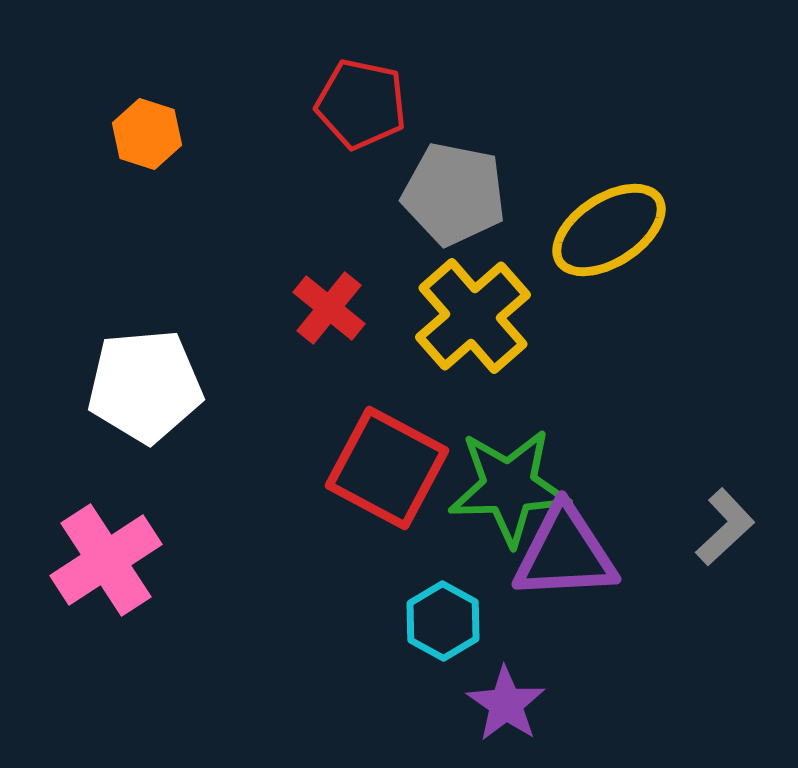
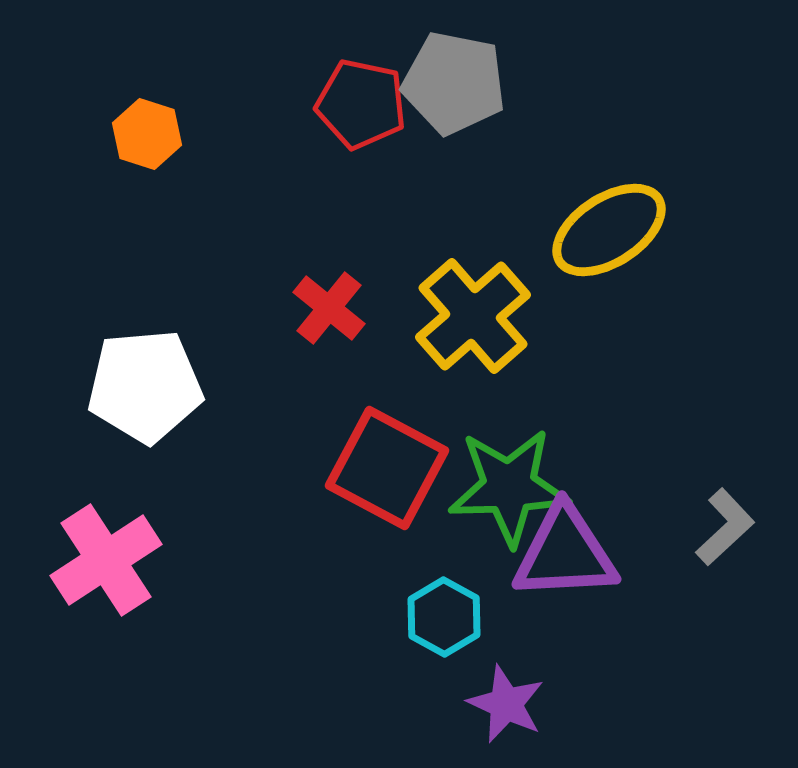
gray pentagon: moved 111 px up
cyan hexagon: moved 1 px right, 4 px up
purple star: rotated 10 degrees counterclockwise
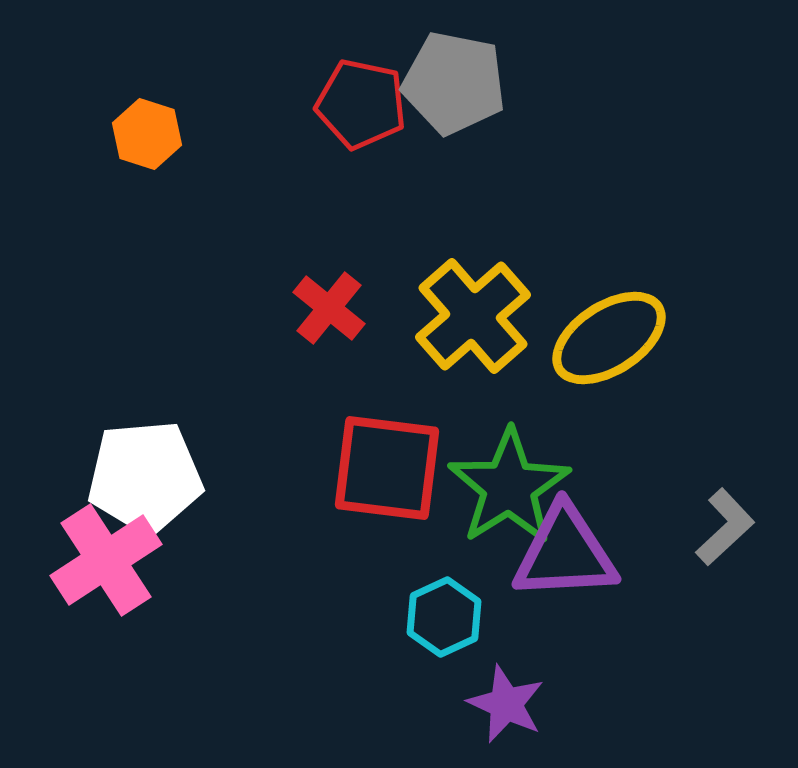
yellow ellipse: moved 108 px down
white pentagon: moved 91 px down
red square: rotated 21 degrees counterclockwise
green star: rotated 30 degrees counterclockwise
cyan hexagon: rotated 6 degrees clockwise
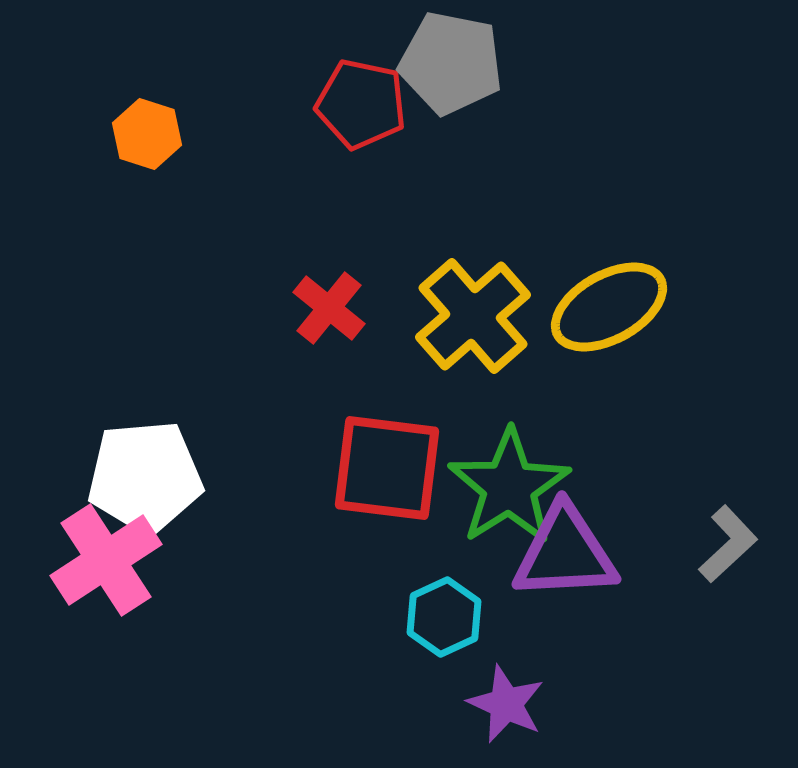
gray pentagon: moved 3 px left, 20 px up
yellow ellipse: moved 31 px up; rotated 4 degrees clockwise
gray L-shape: moved 3 px right, 17 px down
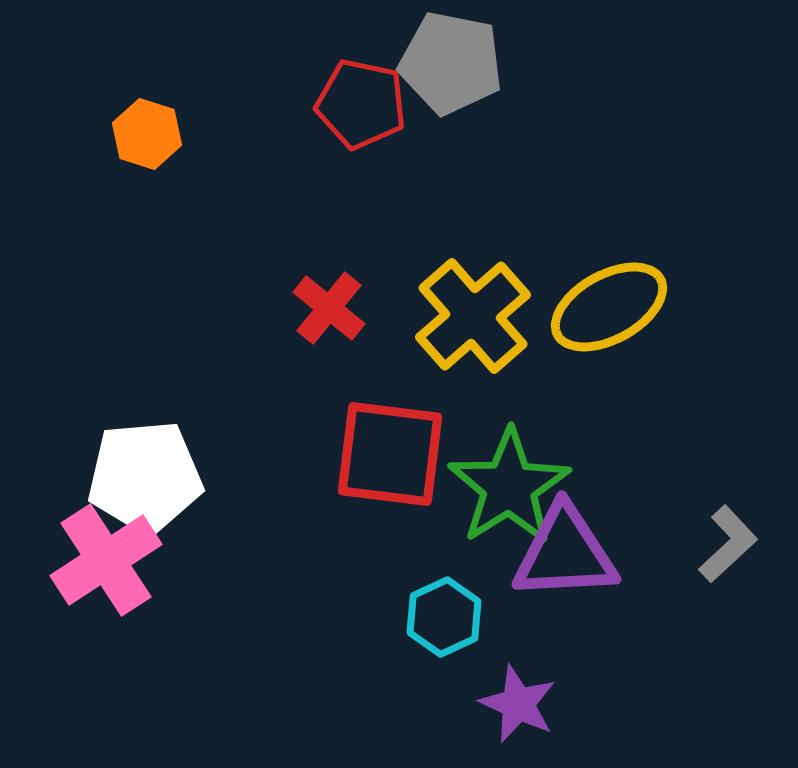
red square: moved 3 px right, 14 px up
purple star: moved 12 px right
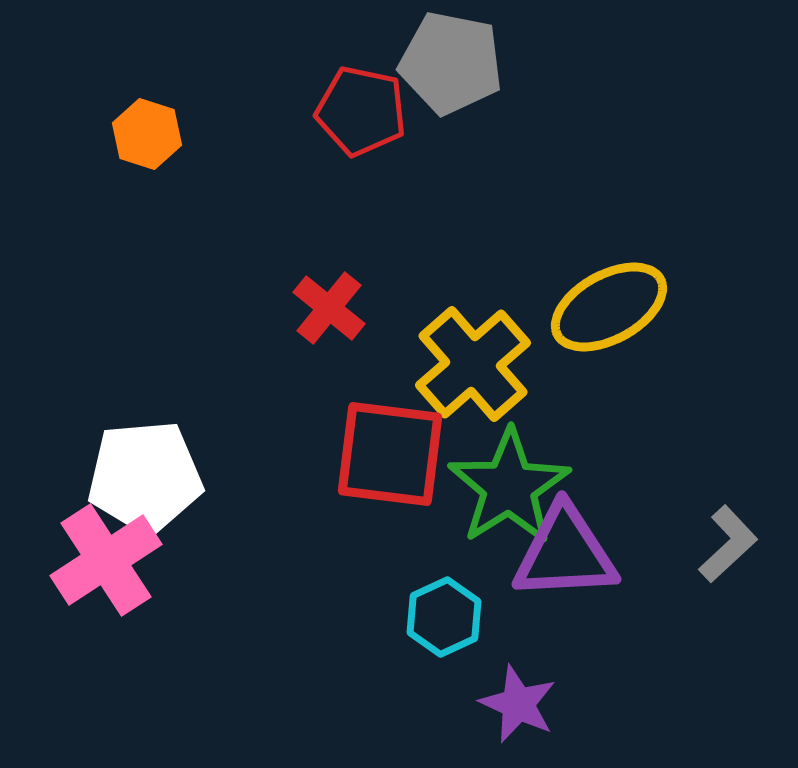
red pentagon: moved 7 px down
yellow cross: moved 48 px down
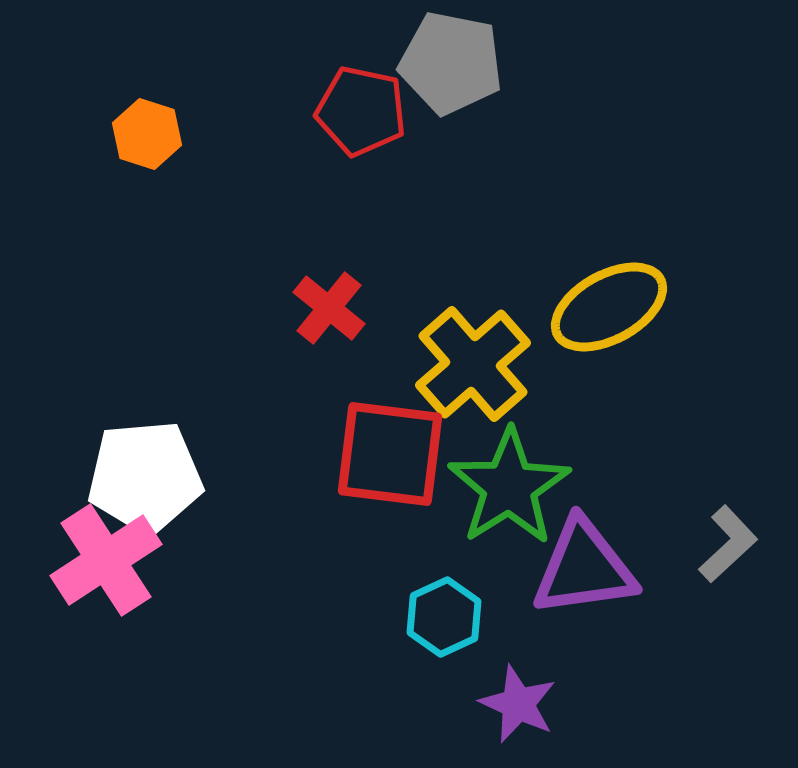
purple triangle: moved 19 px right, 15 px down; rotated 5 degrees counterclockwise
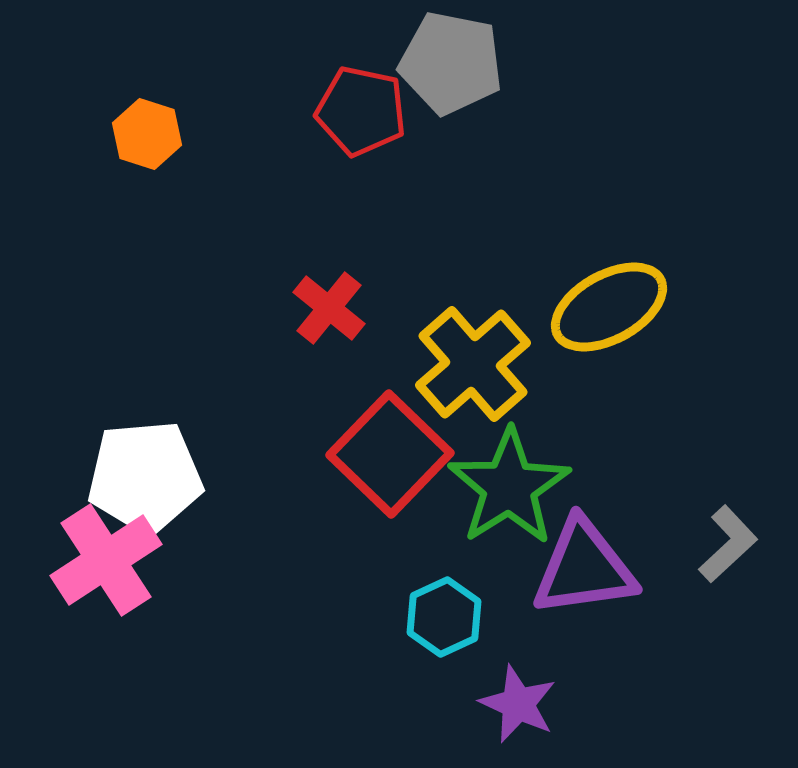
red square: rotated 37 degrees clockwise
